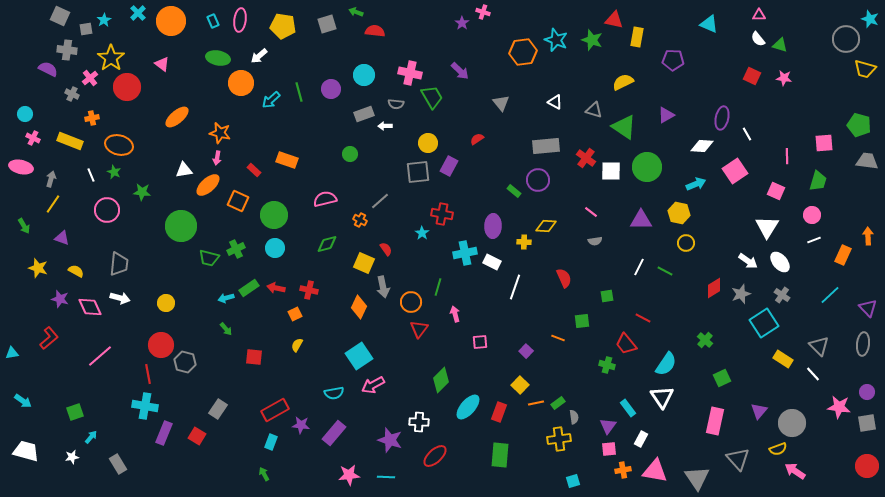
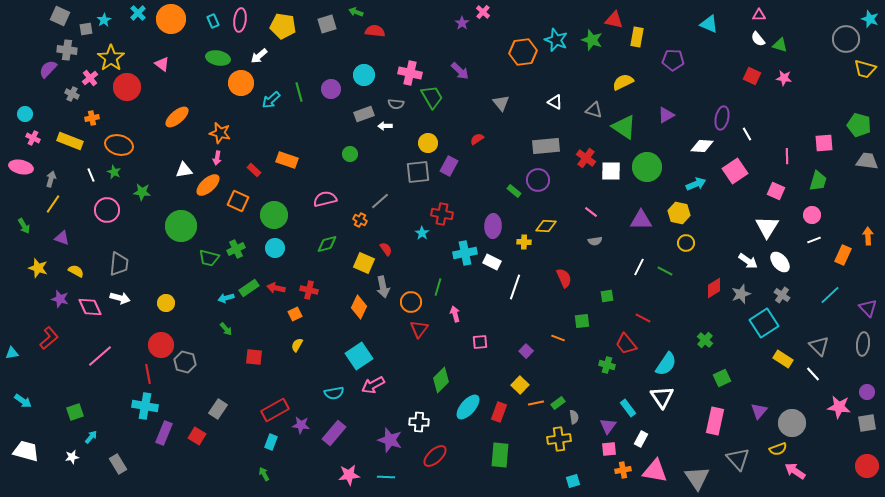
pink cross at (483, 12): rotated 24 degrees clockwise
orange circle at (171, 21): moved 2 px up
purple semicircle at (48, 69): rotated 72 degrees counterclockwise
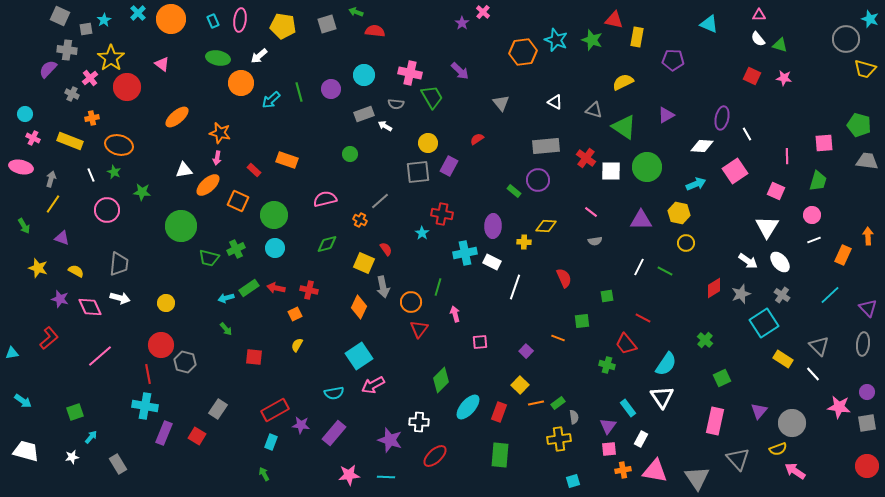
white arrow at (385, 126): rotated 32 degrees clockwise
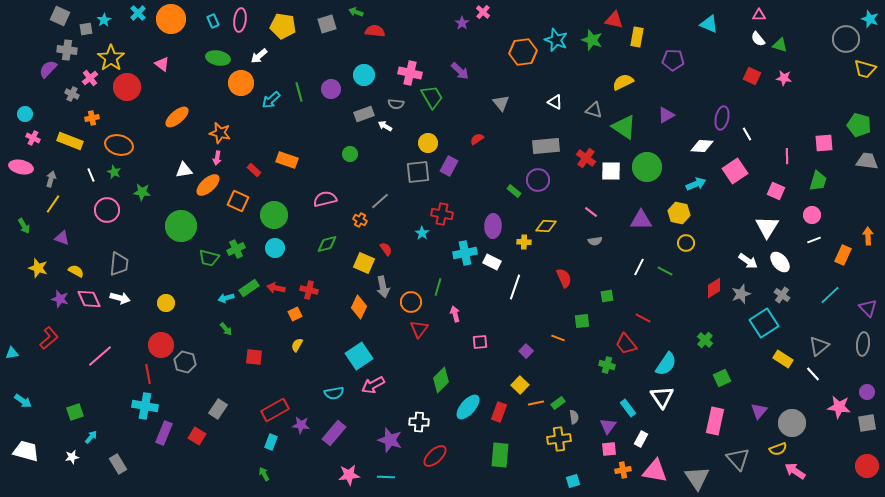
pink diamond at (90, 307): moved 1 px left, 8 px up
gray triangle at (819, 346): rotated 35 degrees clockwise
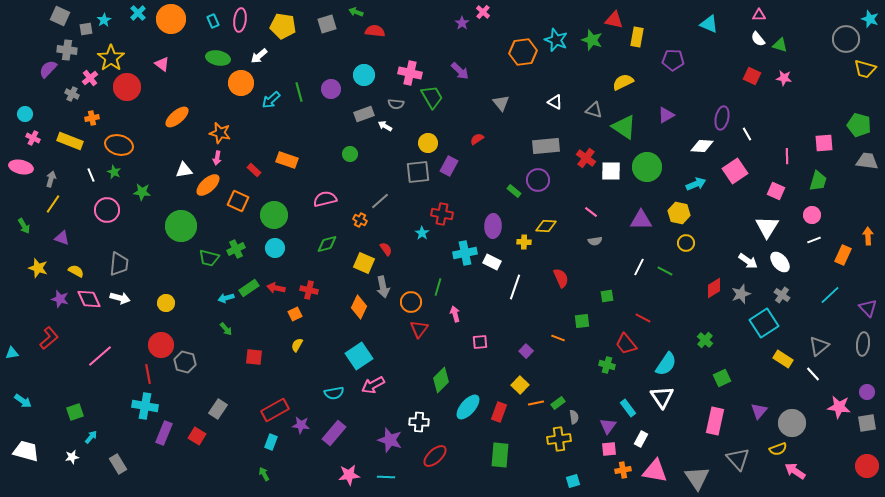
red semicircle at (564, 278): moved 3 px left
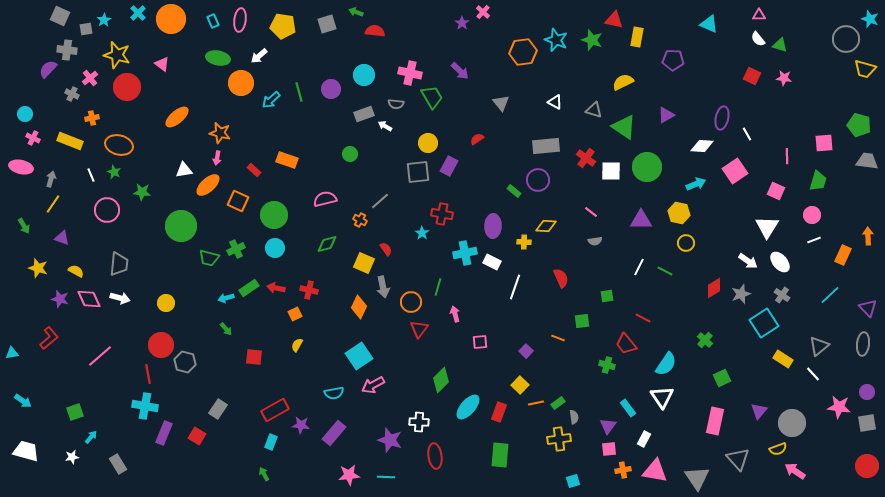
yellow star at (111, 58): moved 6 px right, 3 px up; rotated 20 degrees counterclockwise
white rectangle at (641, 439): moved 3 px right
red ellipse at (435, 456): rotated 55 degrees counterclockwise
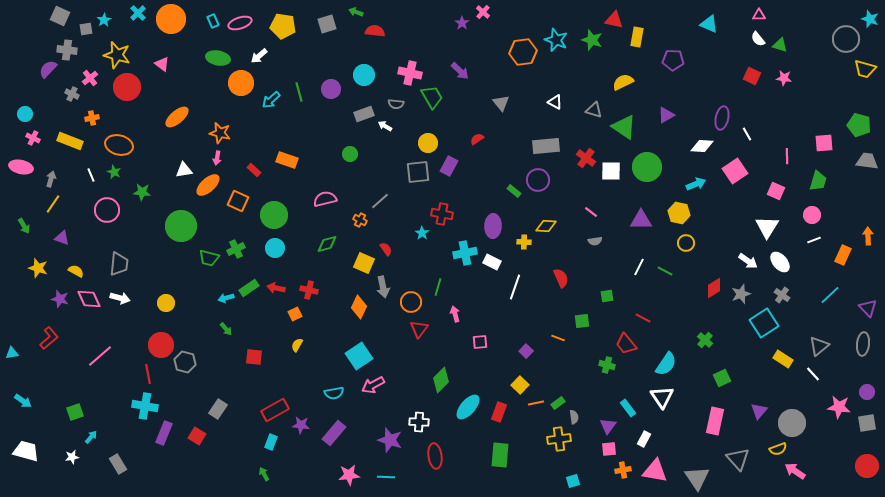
pink ellipse at (240, 20): moved 3 px down; rotated 65 degrees clockwise
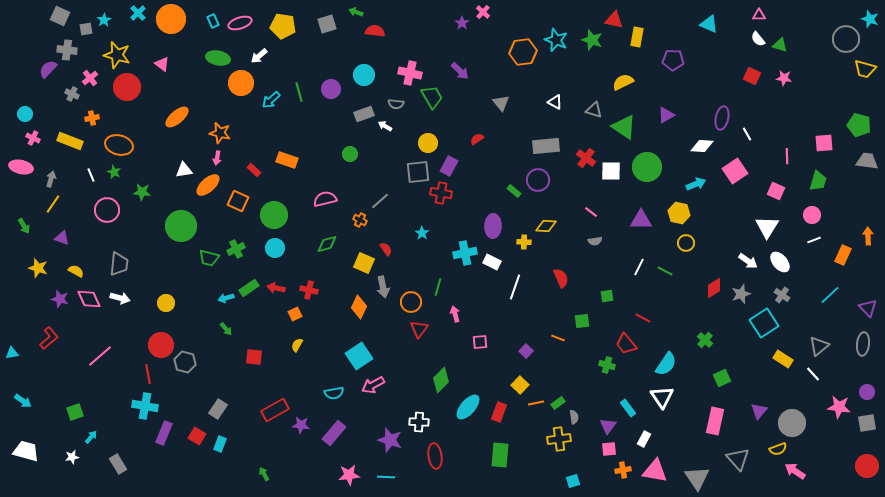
red cross at (442, 214): moved 1 px left, 21 px up
cyan rectangle at (271, 442): moved 51 px left, 2 px down
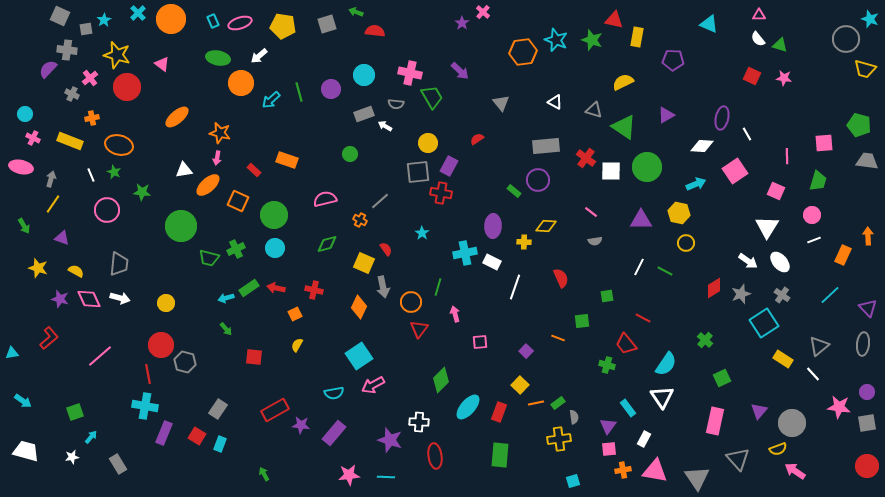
red cross at (309, 290): moved 5 px right
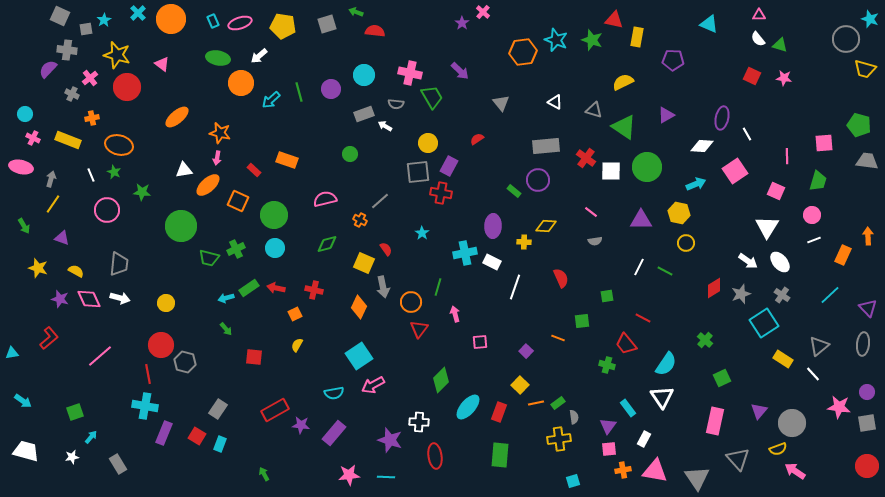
yellow rectangle at (70, 141): moved 2 px left, 1 px up
